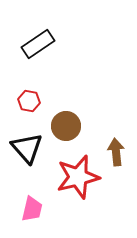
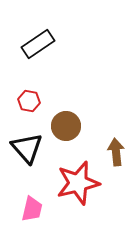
red star: moved 6 px down
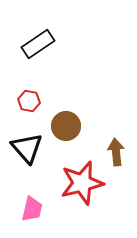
red star: moved 4 px right
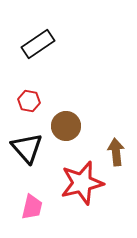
pink trapezoid: moved 2 px up
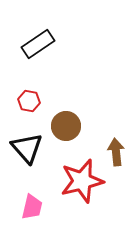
red star: moved 2 px up
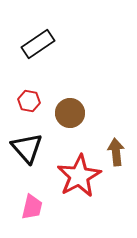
brown circle: moved 4 px right, 13 px up
red star: moved 3 px left, 5 px up; rotated 15 degrees counterclockwise
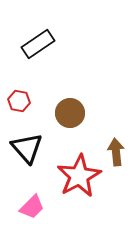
red hexagon: moved 10 px left
pink trapezoid: rotated 32 degrees clockwise
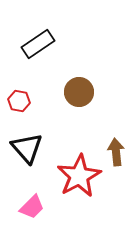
brown circle: moved 9 px right, 21 px up
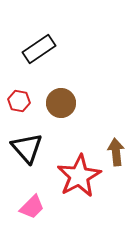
black rectangle: moved 1 px right, 5 px down
brown circle: moved 18 px left, 11 px down
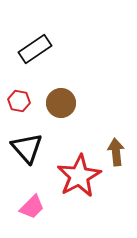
black rectangle: moved 4 px left
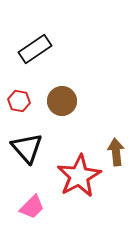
brown circle: moved 1 px right, 2 px up
